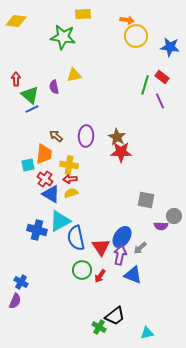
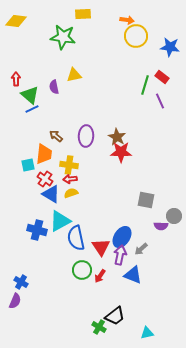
gray arrow at (140, 248): moved 1 px right, 1 px down
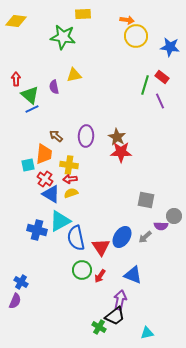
gray arrow at (141, 249): moved 4 px right, 12 px up
purple arrow at (120, 255): moved 45 px down
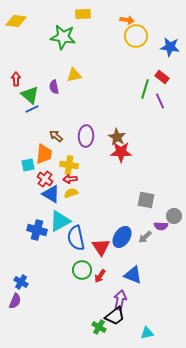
green line at (145, 85): moved 4 px down
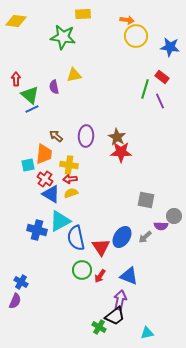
blue triangle at (133, 275): moved 4 px left, 1 px down
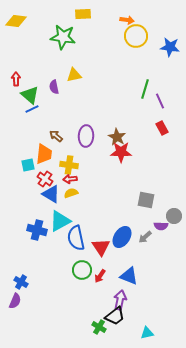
red rectangle at (162, 77): moved 51 px down; rotated 24 degrees clockwise
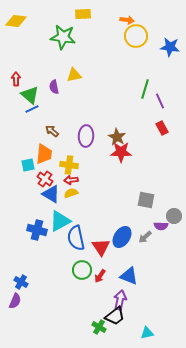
brown arrow at (56, 136): moved 4 px left, 5 px up
red arrow at (70, 179): moved 1 px right, 1 px down
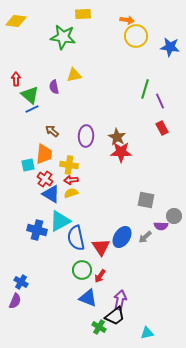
blue triangle at (129, 276): moved 41 px left, 22 px down
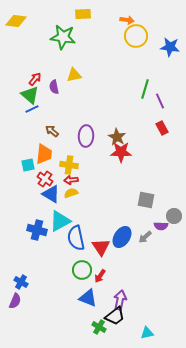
red arrow at (16, 79): moved 19 px right; rotated 40 degrees clockwise
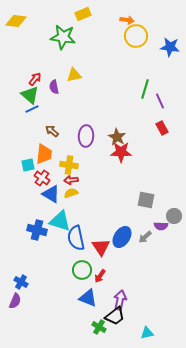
yellow rectangle at (83, 14): rotated 21 degrees counterclockwise
red cross at (45, 179): moved 3 px left, 1 px up
cyan triangle at (60, 221): rotated 45 degrees clockwise
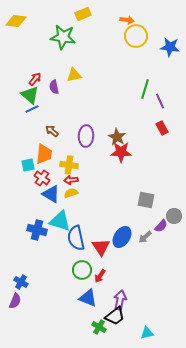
purple semicircle at (161, 226): rotated 48 degrees counterclockwise
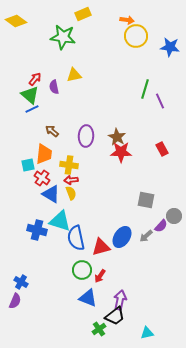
yellow diamond at (16, 21): rotated 30 degrees clockwise
red rectangle at (162, 128): moved 21 px down
yellow semicircle at (71, 193): rotated 88 degrees clockwise
gray arrow at (145, 237): moved 1 px right, 1 px up
red triangle at (101, 247): rotated 48 degrees clockwise
green cross at (99, 327): moved 2 px down; rotated 24 degrees clockwise
